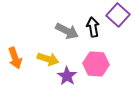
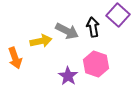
yellow arrow: moved 7 px left, 18 px up; rotated 30 degrees counterclockwise
pink hexagon: rotated 15 degrees clockwise
purple star: moved 1 px right
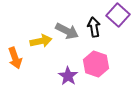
black arrow: moved 1 px right
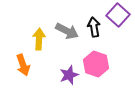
yellow arrow: moved 2 px left, 2 px up; rotated 75 degrees counterclockwise
orange arrow: moved 8 px right, 7 px down
purple star: moved 1 px right, 1 px up; rotated 18 degrees clockwise
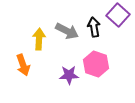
purple star: rotated 18 degrees clockwise
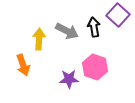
pink hexagon: moved 1 px left, 3 px down
purple star: moved 4 px down
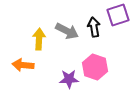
purple square: rotated 30 degrees clockwise
orange arrow: rotated 115 degrees clockwise
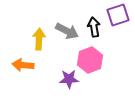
pink hexagon: moved 5 px left, 7 px up; rotated 20 degrees clockwise
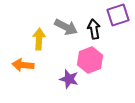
black arrow: moved 2 px down
gray arrow: moved 1 px left, 4 px up
purple star: rotated 18 degrees clockwise
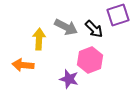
black arrow: rotated 144 degrees clockwise
